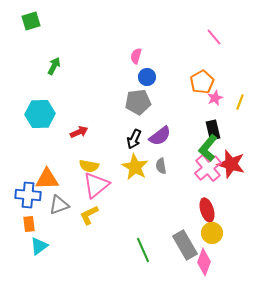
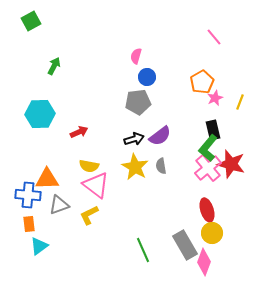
green square: rotated 12 degrees counterclockwise
black arrow: rotated 132 degrees counterclockwise
pink triangle: rotated 44 degrees counterclockwise
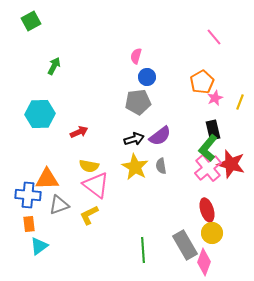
green line: rotated 20 degrees clockwise
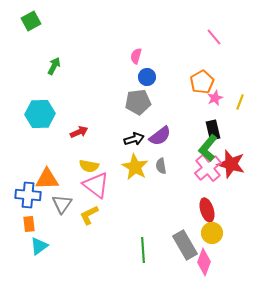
gray triangle: moved 3 px right, 1 px up; rotated 35 degrees counterclockwise
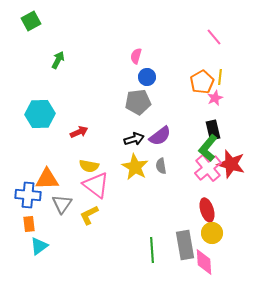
green arrow: moved 4 px right, 6 px up
yellow line: moved 20 px left, 25 px up; rotated 14 degrees counterclockwise
gray rectangle: rotated 20 degrees clockwise
green line: moved 9 px right
pink diamond: rotated 24 degrees counterclockwise
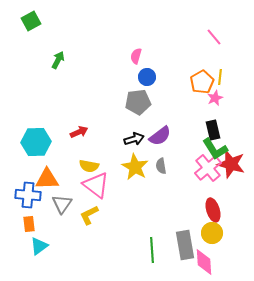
cyan hexagon: moved 4 px left, 28 px down
green L-shape: moved 7 px right, 1 px down; rotated 72 degrees counterclockwise
red ellipse: moved 6 px right
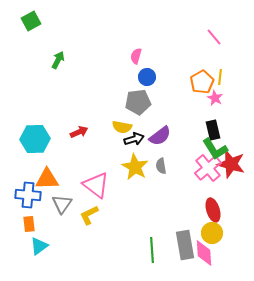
pink star: rotated 21 degrees counterclockwise
cyan hexagon: moved 1 px left, 3 px up
yellow semicircle: moved 33 px right, 39 px up
pink diamond: moved 9 px up
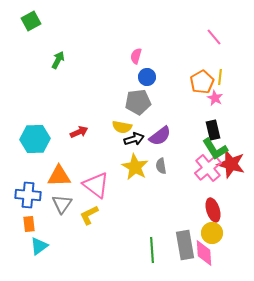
orange triangle: moved 12 px right, 3 px up
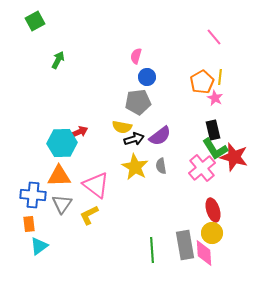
green square: moved 4 px right
cyan hexagon: moved 27 px right, 4 px down
red star: moved 3 px right, 7 px up
pink cross: moved 6 px left
blue cross: moved 5 px right
